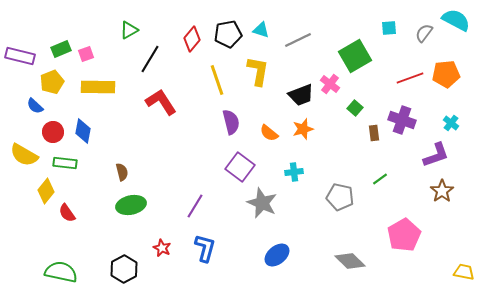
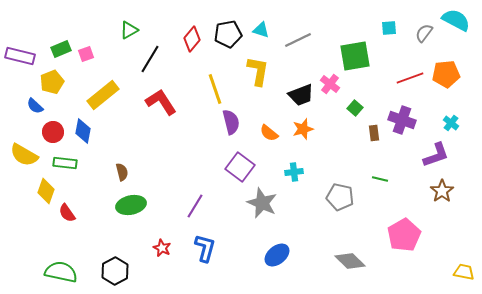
green square at (355, 56): rotated 20 degrees clockwise
yellow line at (217, 80): moved 2 px left, 9 px down
yellow rectangle at (98, 87): moved 5 px right, 8 px down; rotated 40 degrees counterclockwise
green line at (380, 179): rotated 49 degrees clockwise
yellow diamond at (46, 191): rotated 20 degrees counterclockwise
black hexagon at (124, 269): moved 9 px left, 2 px down
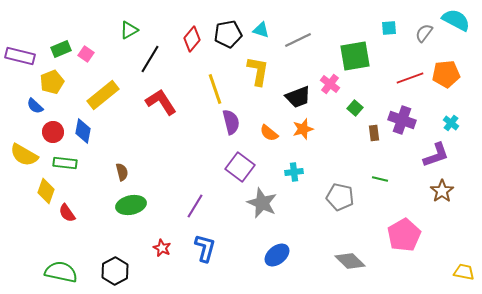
pink square at (86, 54): rotated 35 degrees counterclockwise
black trapezoid at (301, 95): moved 3 px left, 2 px down
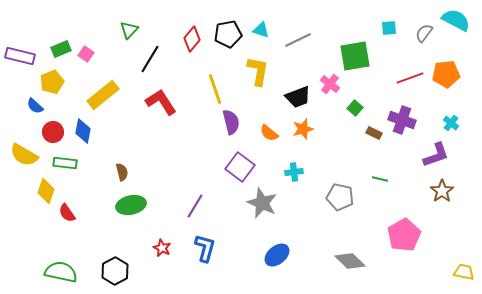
green triangle at (129, 30): rotated 18 degrees counterclockwise
brown rectangle at (374, 133): rotated 56 degrees counterclockwise
